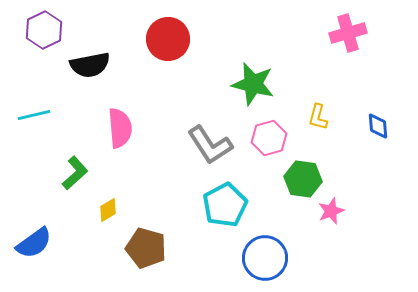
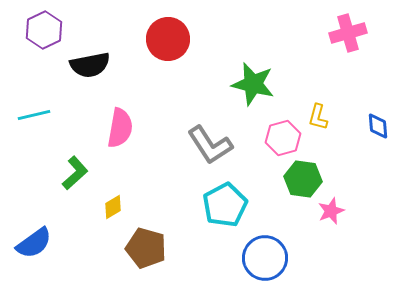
pink semicircle: rotated 15 degrees clockwise
pink hexagon: moved 14 px right
yellow diamond: moved 5 px right, 3 px up
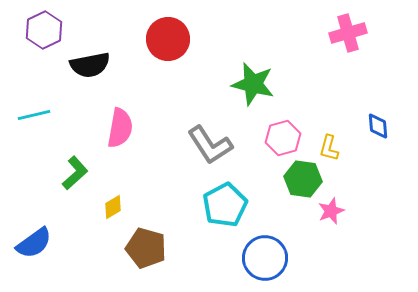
yellow L-shape: moved 11 px right, 31 px down
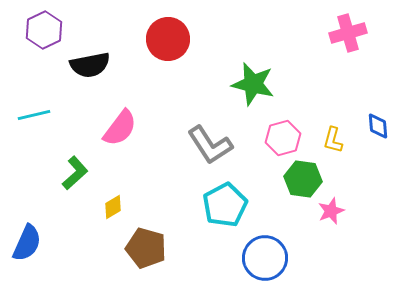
pink semicircle: rotated 27 degrees clockwise
yellow L-shape: moved 4 px right, 8 px up
blue semicircle: moved 7 px left; rotated 30 degrees counterclockwise
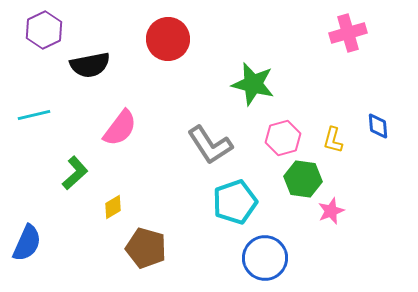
cyan pentagon: moved 10 px right, 3 px up; rotated 9 degrees clockwise
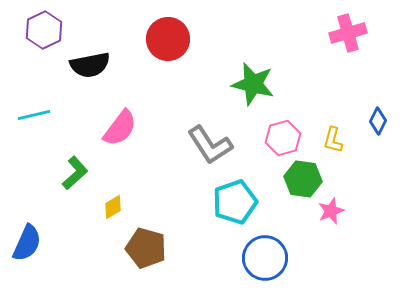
blue diamond: moved 5 px up; rotated 32 degrees clockwise
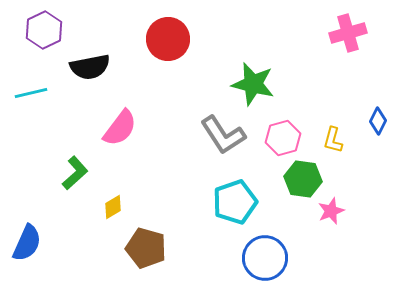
black semicircle: moved 2 px down
cyan line: moved 3 px left, 22 px up
gray L-shape: moved 13 px right, 10 px up
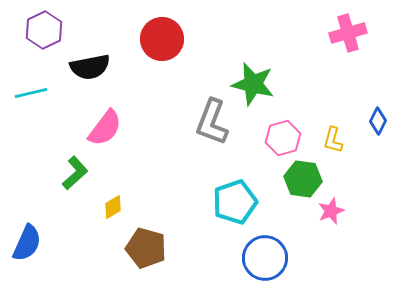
red circle: moved 6 px left
pink semicircle: moved 15 px left
gray L-shape: moved 11 px left, 13 px up; rotated 54 degrees clockwise
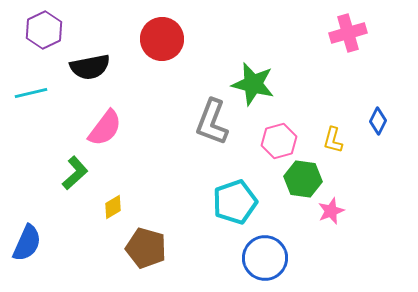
pink hexagon: moved 4 px left, 3 px down
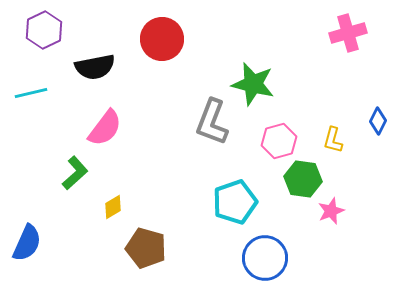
black semicircle: moved 5 px right
